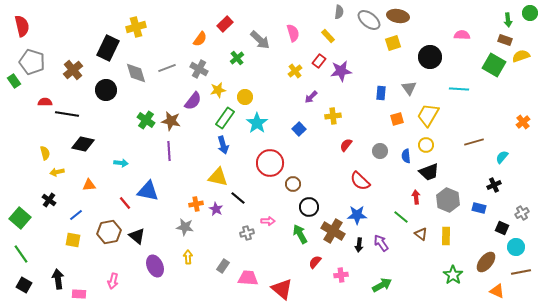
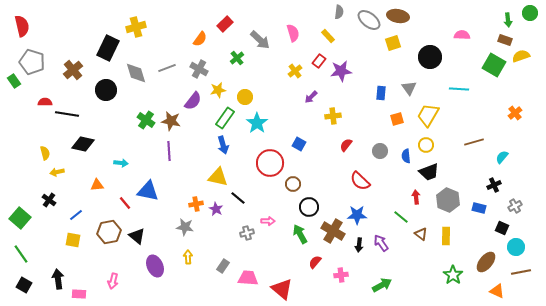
orange cross at (523, 122): moved 8 px left, 9 px up
blue square at (299, 129): moved 15 px down; rotated 16 degrees counterclockwise
orange triangle at (89, 185): moved 8 px right
gray cross at (522, 213): moved 7 px left, 7 px up
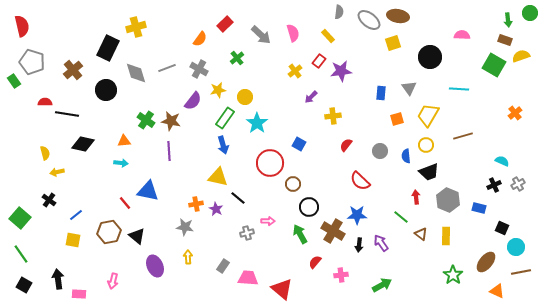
gray arrow at (260, 40): moved 1 px right, 5 px up
brown line at (474, 142): moved 11 px left, 6 px up
cyan semicircle at (502, 157): moved 4 px down; rotated 72 degrees clockwise
orange triangle at (97, 185): moved 27 px right, 44 px up
gray cross at (515, 206): moved 3 px right, 22 px up
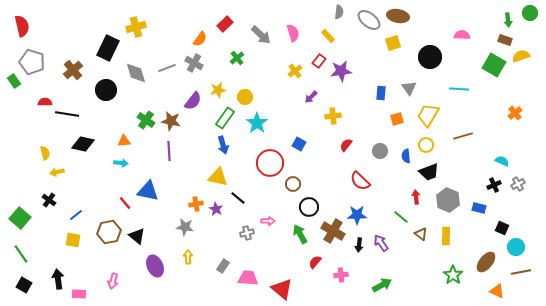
gray cross at (199, 69): moved 5 px left, 6 px up
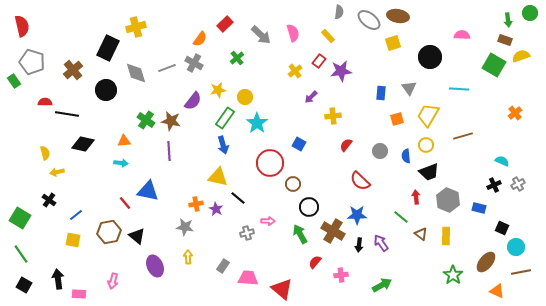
green square at (20, 218): rotated 10 degrees counterclockwise
